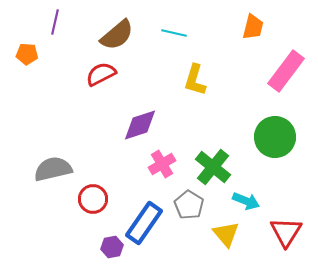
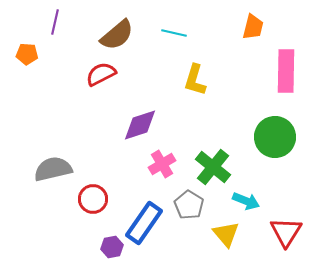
pink rectangle: rotated 36 degrees counterclockwise
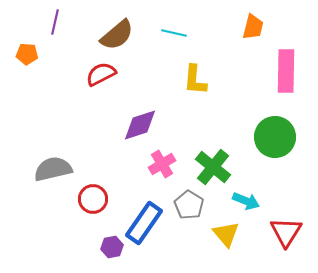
yellow L-shape: rotated 12 degrees counterclockwise
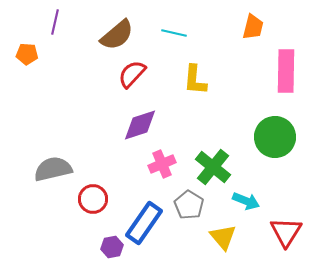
red semicircle: moved 31 px right; rotated 20 degrees counterclockwise
pink cross: rotated 8 degrees clockwise
yellow triangle: moved 3 px left, 3 px down
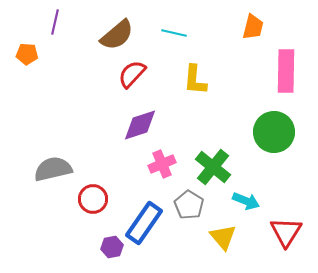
green circle: moved 1 px left, 5 px up
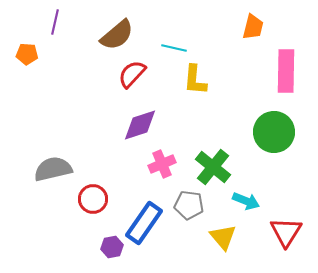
cyan line: moved 15 px down
gray pentagon: rotated 24 degrees counterclockwise
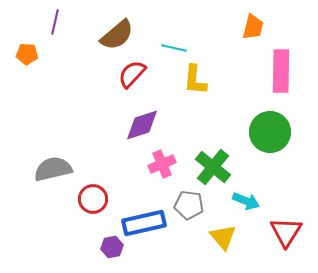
pink rectangle: moved 5 px left
purple diamond: moved 2 px right
green circle: moved 4 px left
blue rectangle: rotated 42 degrees clockwise
